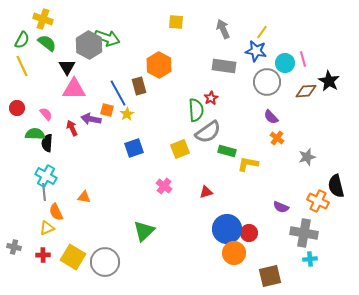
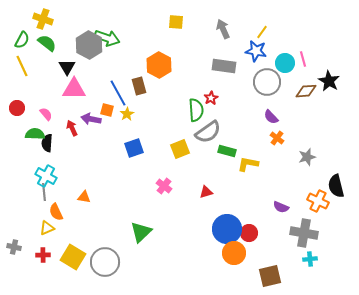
green triangle at (144, 231): moved 3 px left, 1 px down
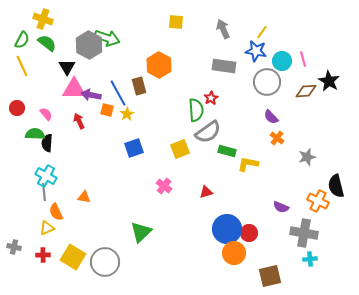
cyan circle at (285, 63): moved 3 px left, 2 px up
purple arrow at (91, 119): moved 24 px up
red arrow at (72, 128): moved 7 px right, 7 px up
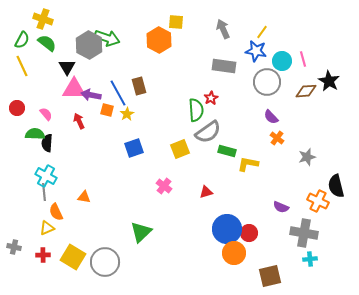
orange hexagon at (159, 65): moved 25 px up
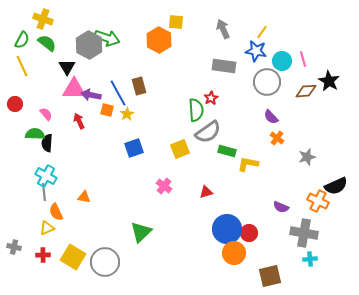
red circle at (17, 108): moved 2 px left, 4 px up
black semicircle at (336, 186): rotated 100 degrees counterclockwise
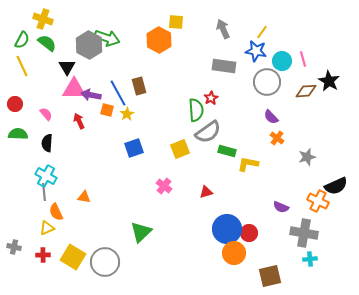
green semicircle at (35, 134): moved 17 px left
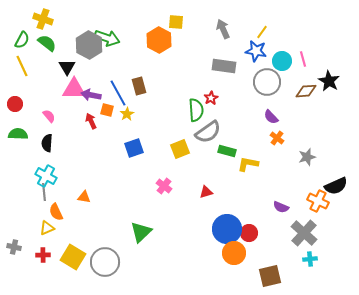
pink semicircle at (46, 114): moved 3 px right, 2 px down
red arrow at (79, 121): moved 12 px right
gray cross at (304, 233): rotated 32 degrees clockwise
